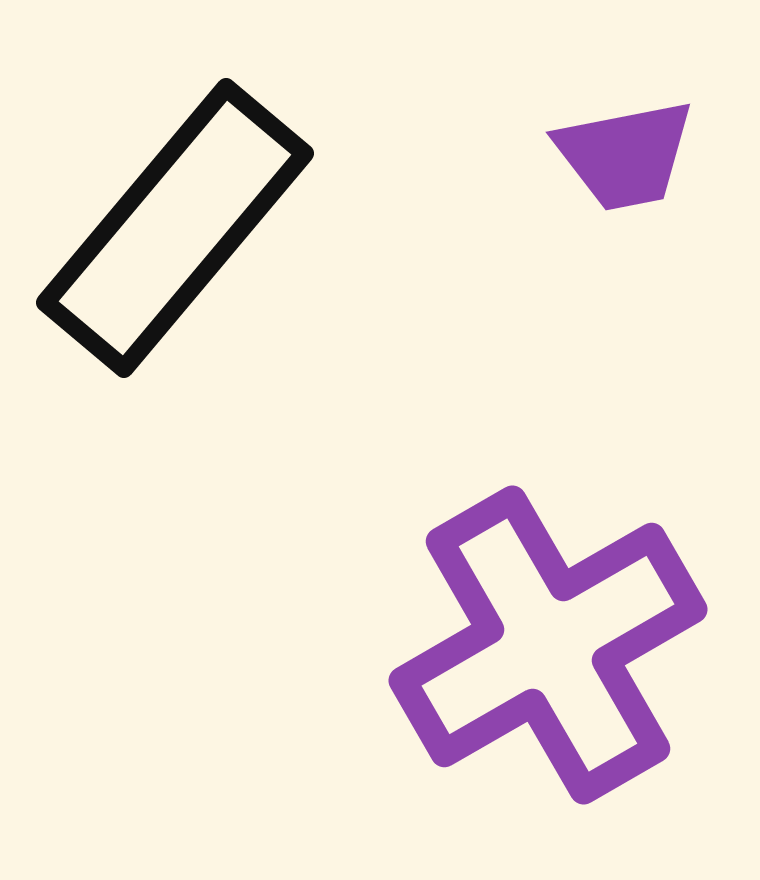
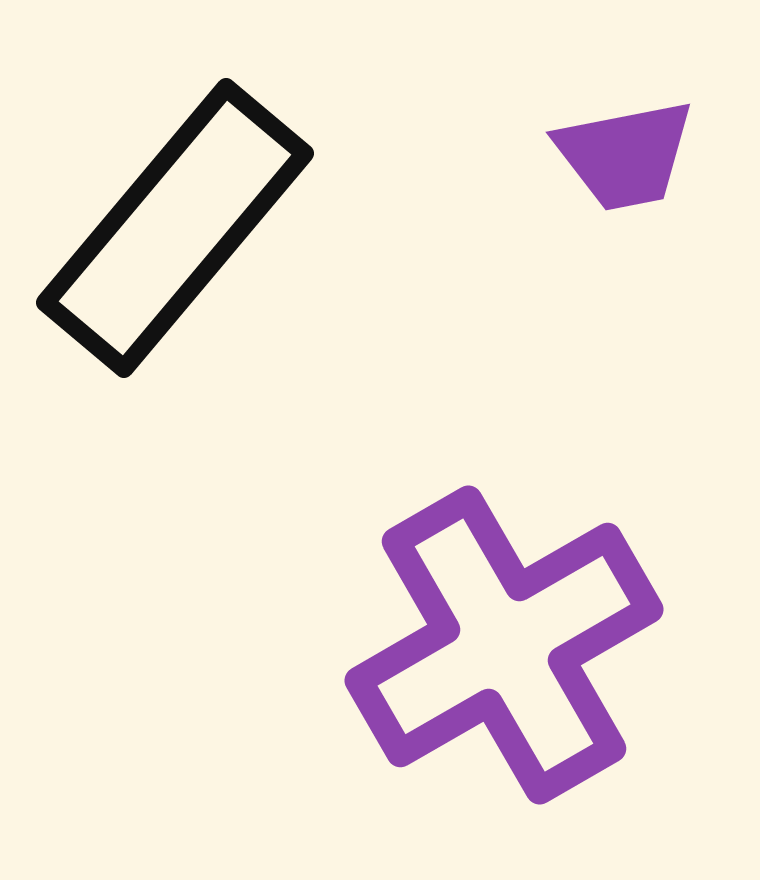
purple cross: moved 44 px left
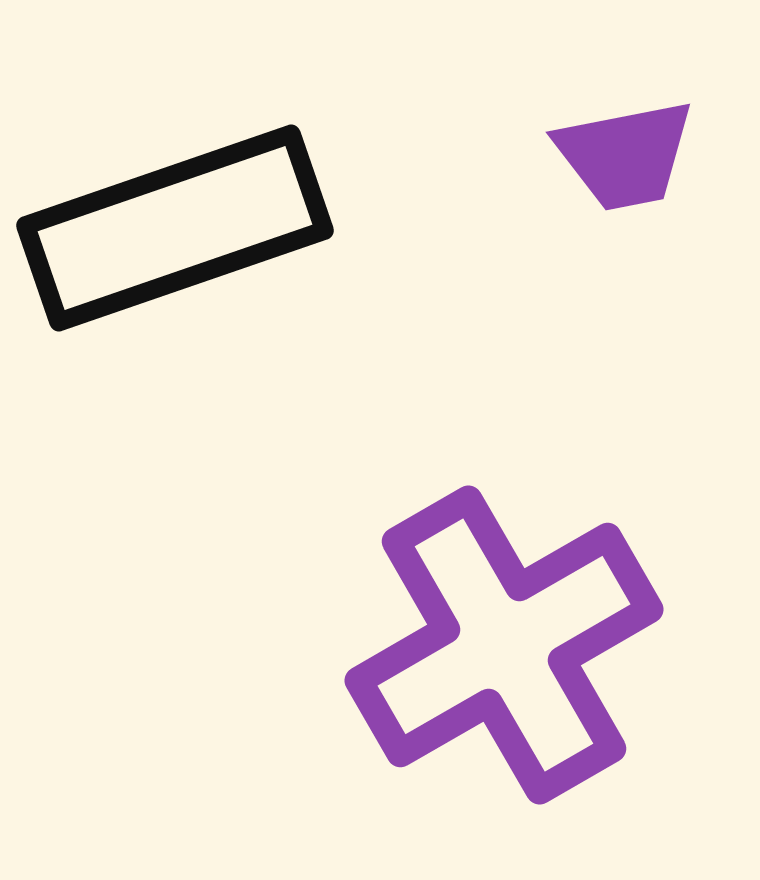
black rectangle: rotated 31 degrees clockwise
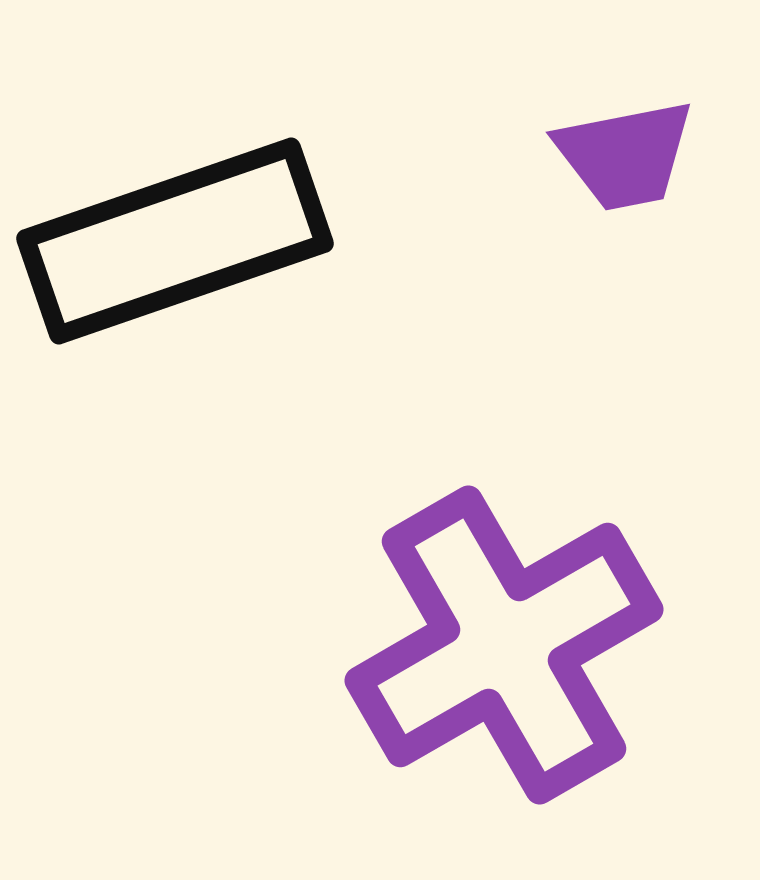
black rectangle: moved 13 px down
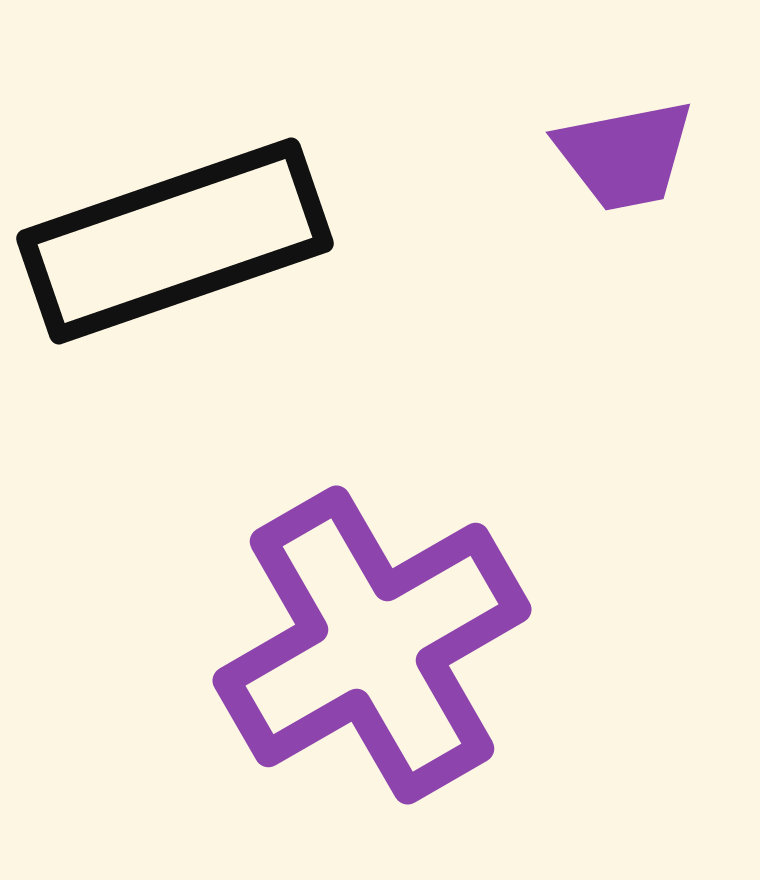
purple cross: moved 132 px left
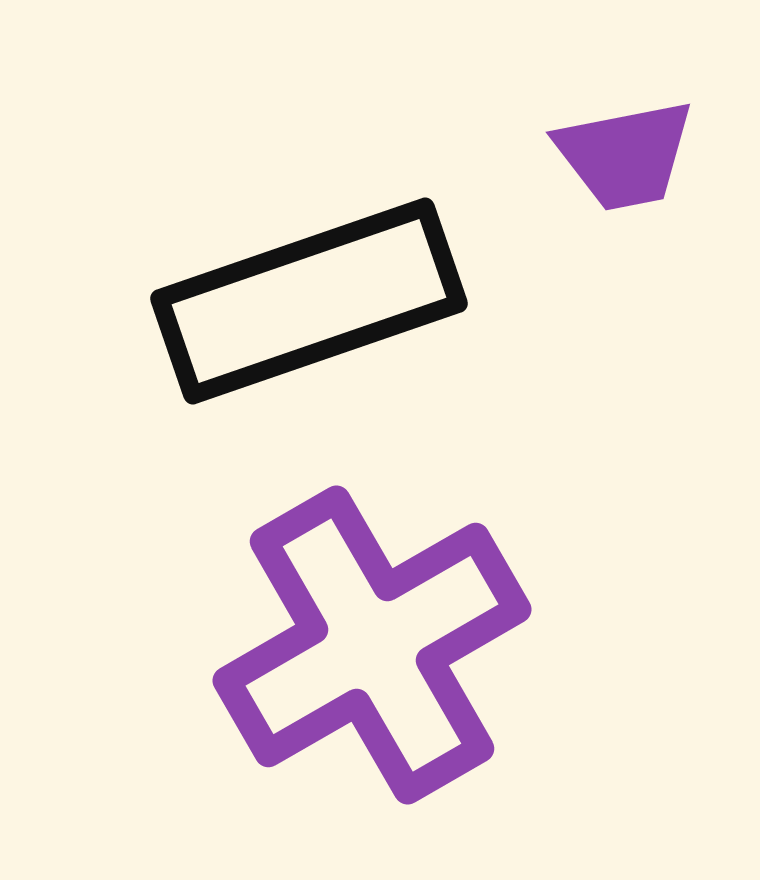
black rectangle: moved 134 px right, 60 px down
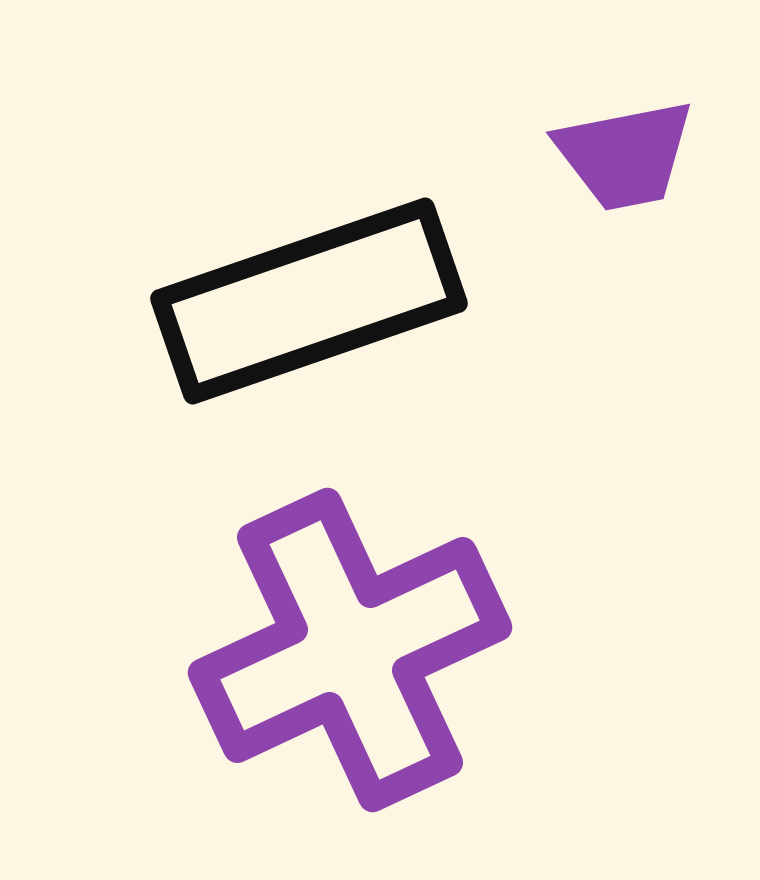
purple cross: moved 22 px left, 5 px down; rotated 5 degrees clockwise
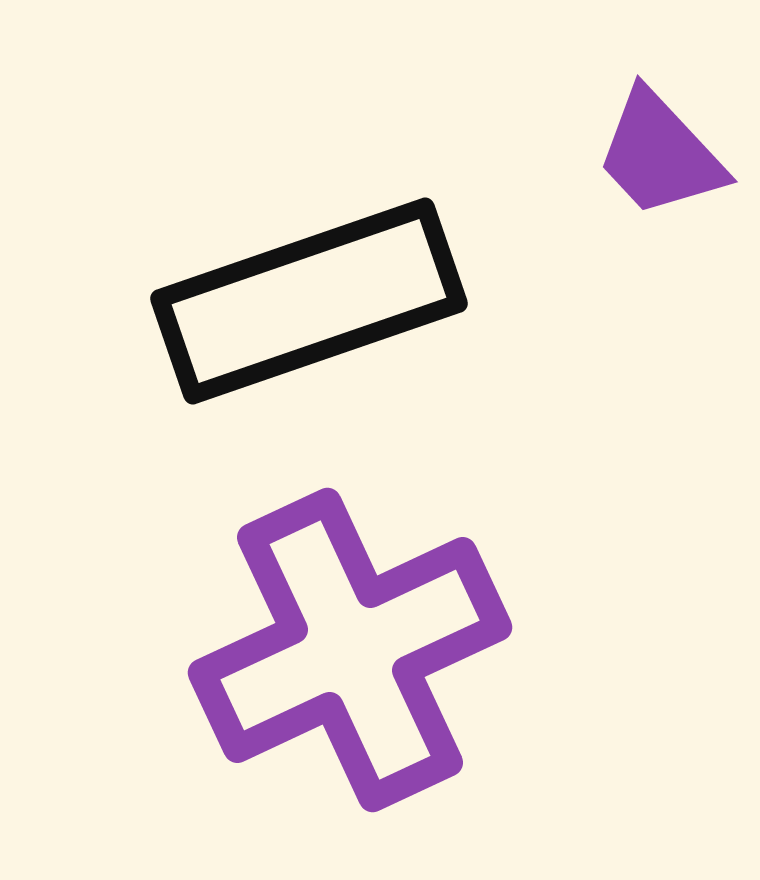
purple trapezoid: moved 35 px right, 1 px up; rotated 58 degrees clockwise
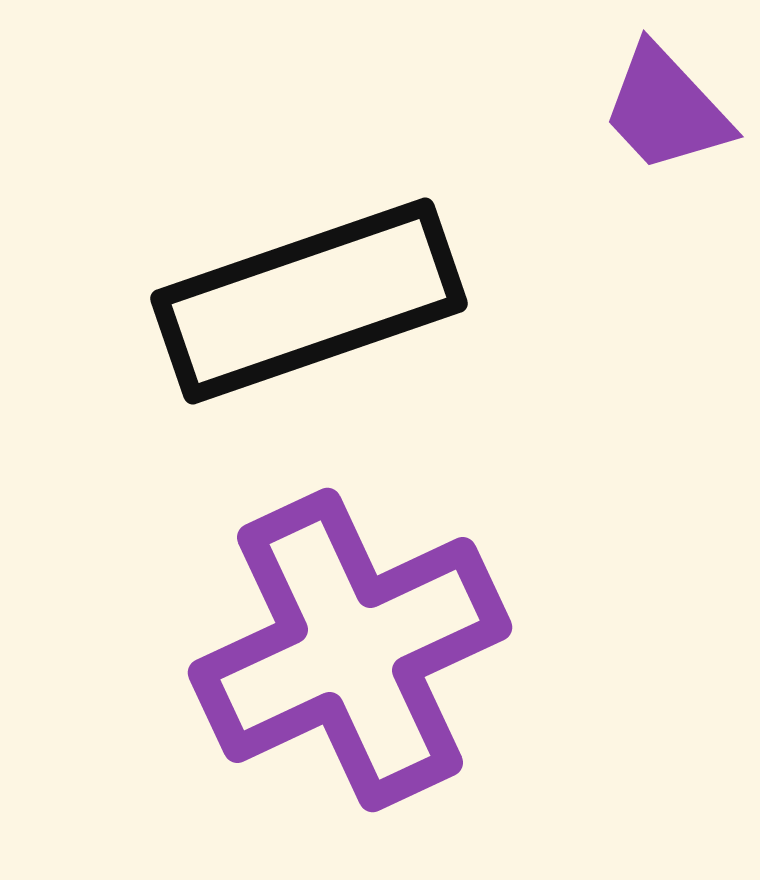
purple trapezoid: moved 6 px right, 45 px up
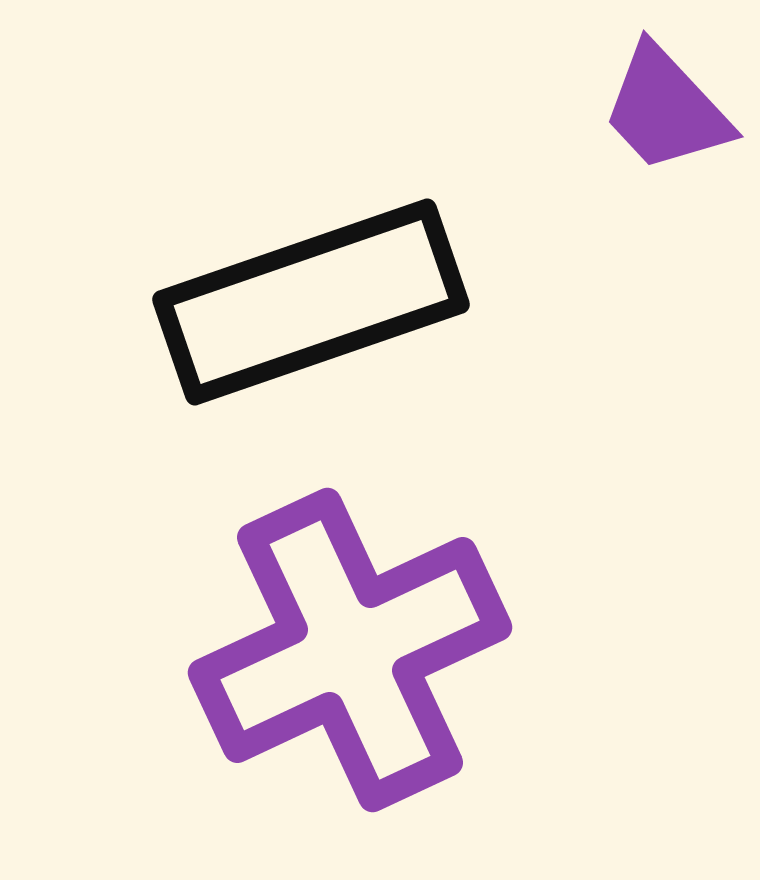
black rectangle: moved 2 px right, 1 px down
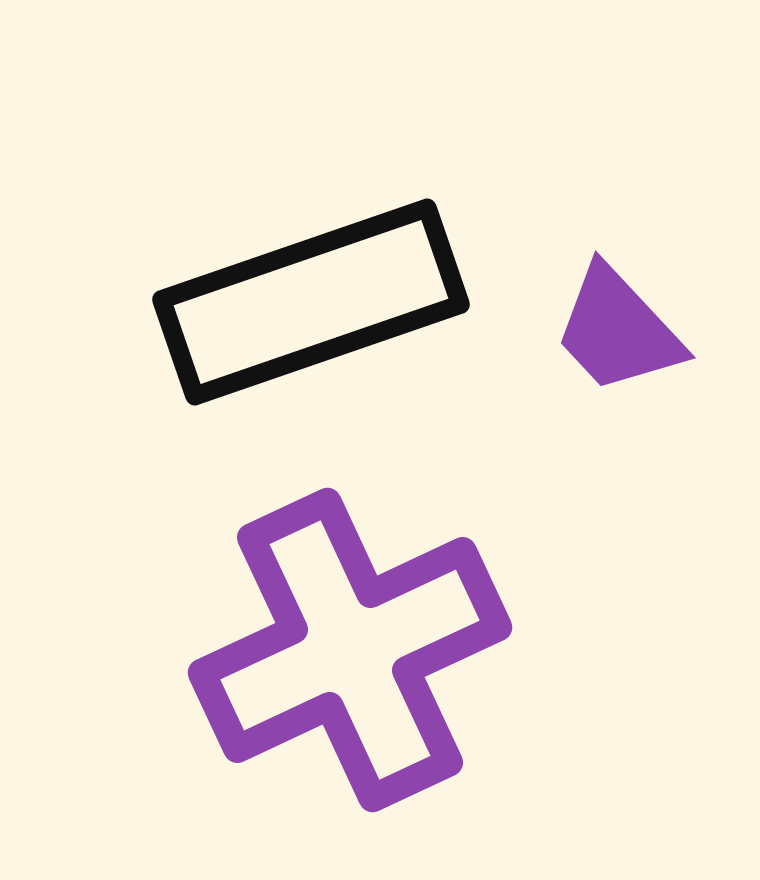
purple trapezoid: moved 48 px left, 221 px down
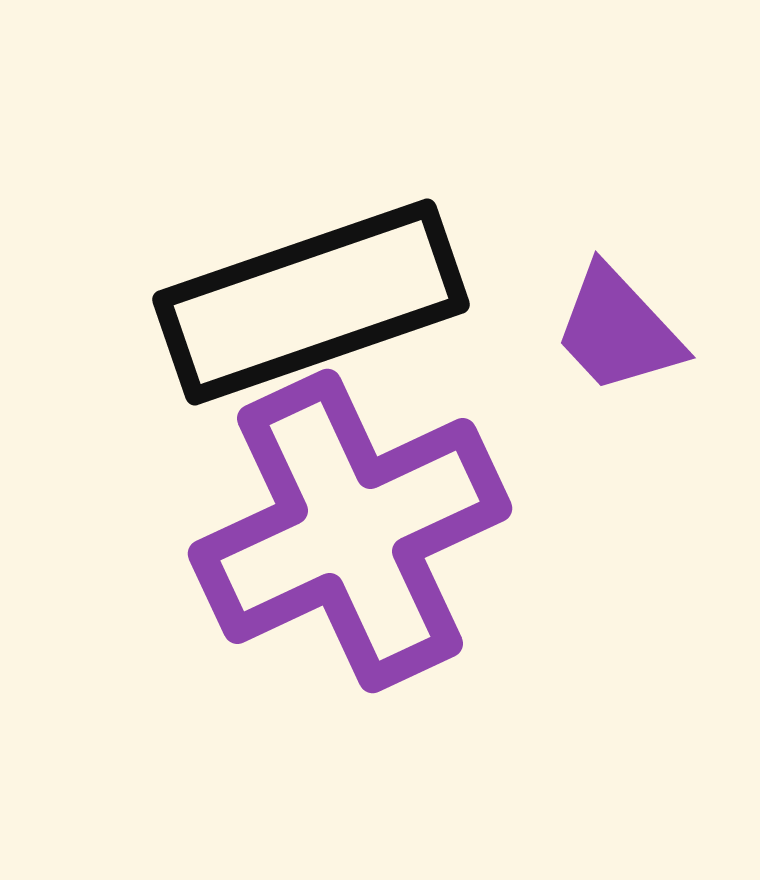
purple cross: moved 119 px up
